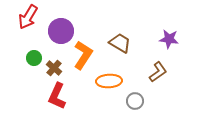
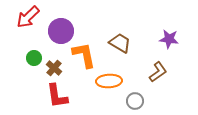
red arrow: rotated 15 degrees clockwise
orange L-shape: moved 1 px right; rotated 44 degrees counterclockwise
red L-shape: rotated 32 degrees counterclockwise
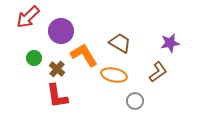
purple star: moved 1 px right, 4 px down; rotated 18 degrees counterclockwise
orange L-shape: rotated 20 degrees counterclockwise
brown cross: moved 3 px right, 1 px down
orange ellipse: moved 5 px right, 6 px up; rotated 15 degrees clockwise
